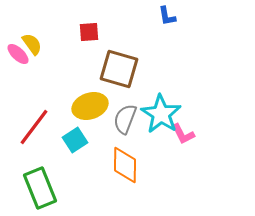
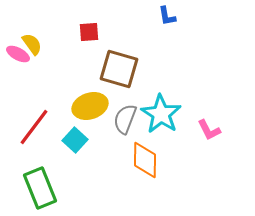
pink ellipse: rotated 15 degrees counterclockwise
pink L-shape: moved 26 px right, 4 px up
cyan square: rotated 15 degrees counterclockwise
orange diamond: moved 20 px right, 5 px up
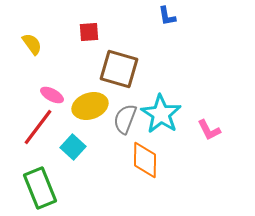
pink ellipse: moved 34 px right, 41 px down
red line: moved 4 px right
cyan square: moved 2 px left, 7 px down
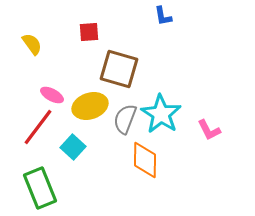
blue L-shape: moved 4 px left
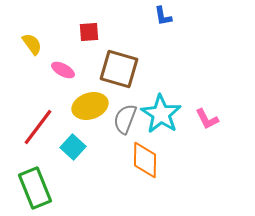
pink ellipse: moved 11 px right, 25 px up
pink L-shape: moved 2 px left, 11 px up
green rectangle: moved 5 px left
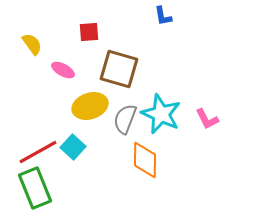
cyan star: rotated 9 degrees counterclockwise
red line: moved 25 px down; rotated 24 degrees clockwise
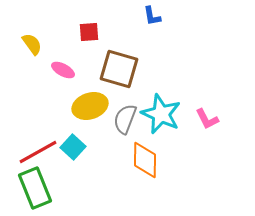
blue L-shape: moved 11 px left
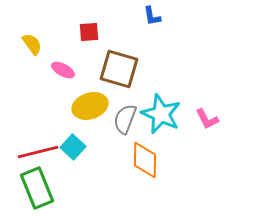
red line: rotated 15 degrees clockwise
green rectangle: moved 2 px right
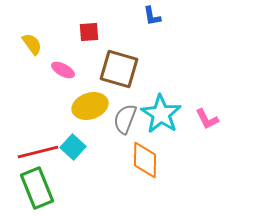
cyan star: rotated 9 degrees clockwise
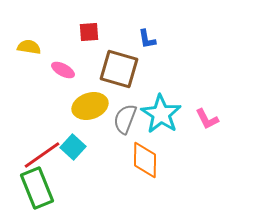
blue L-shape: moved 5 px left, 23 px down
yellow semicircle: moved 3 px left, 3 px down; rotated 45 degrees counterclockwise
red line: moved 4 px right, 3 px down; rotated 21 degrees counterclockwise
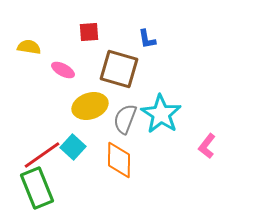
pink L-shape: moved 27 px down; rotated 65 degrees clockwise
orange diamond: moved 26 px left
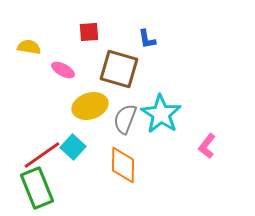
orange diamond: moved 4 px right, 5 px down
